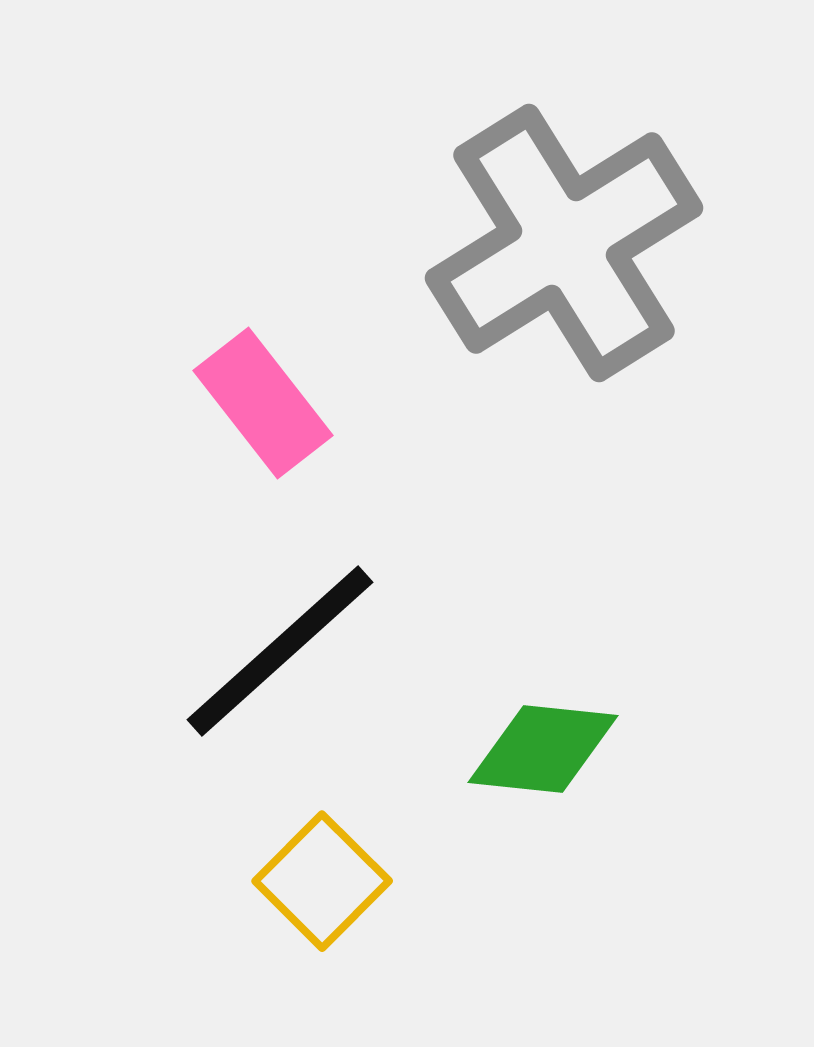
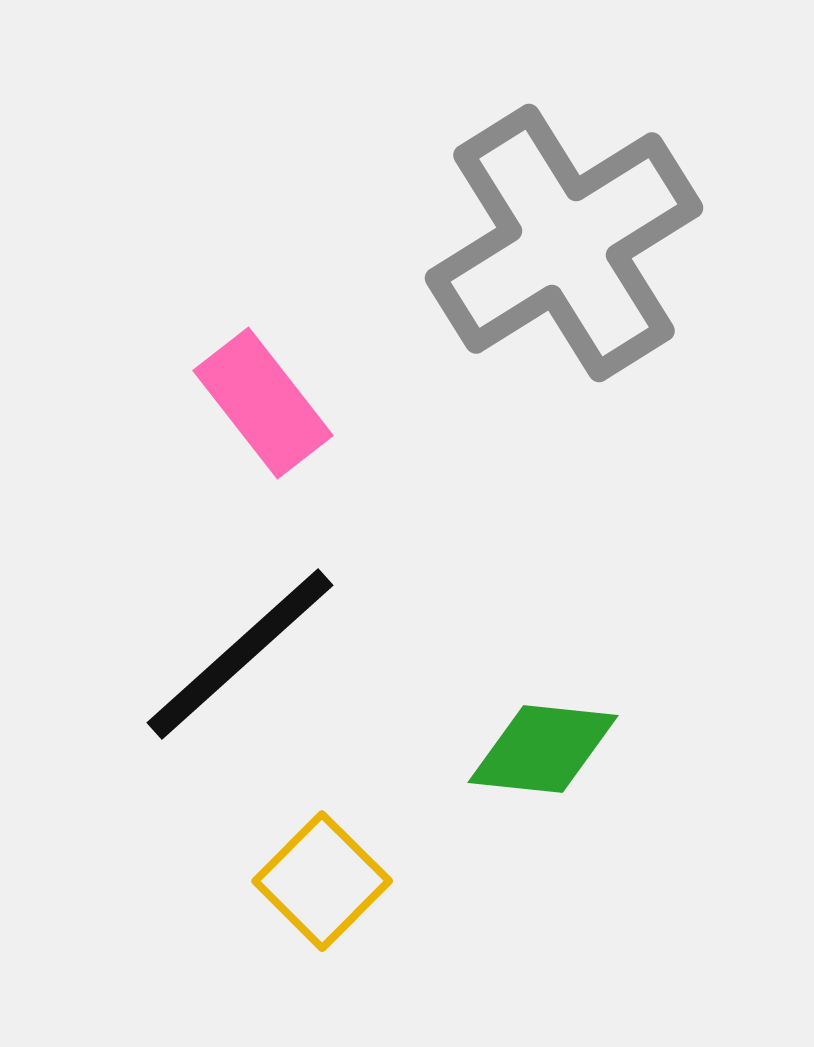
black line: moved 40 px left, 3 px down
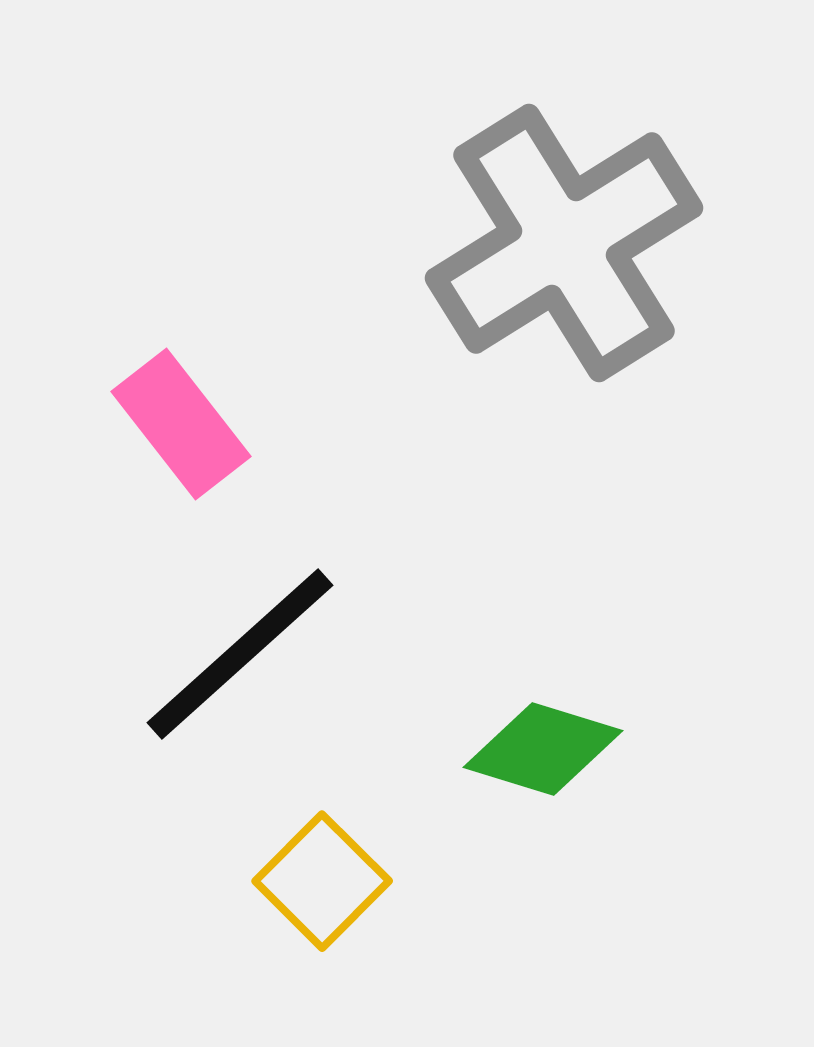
pink rectangle: moved 82 px left, 21 px down
green diamond: rotated 11 degrees clockwise
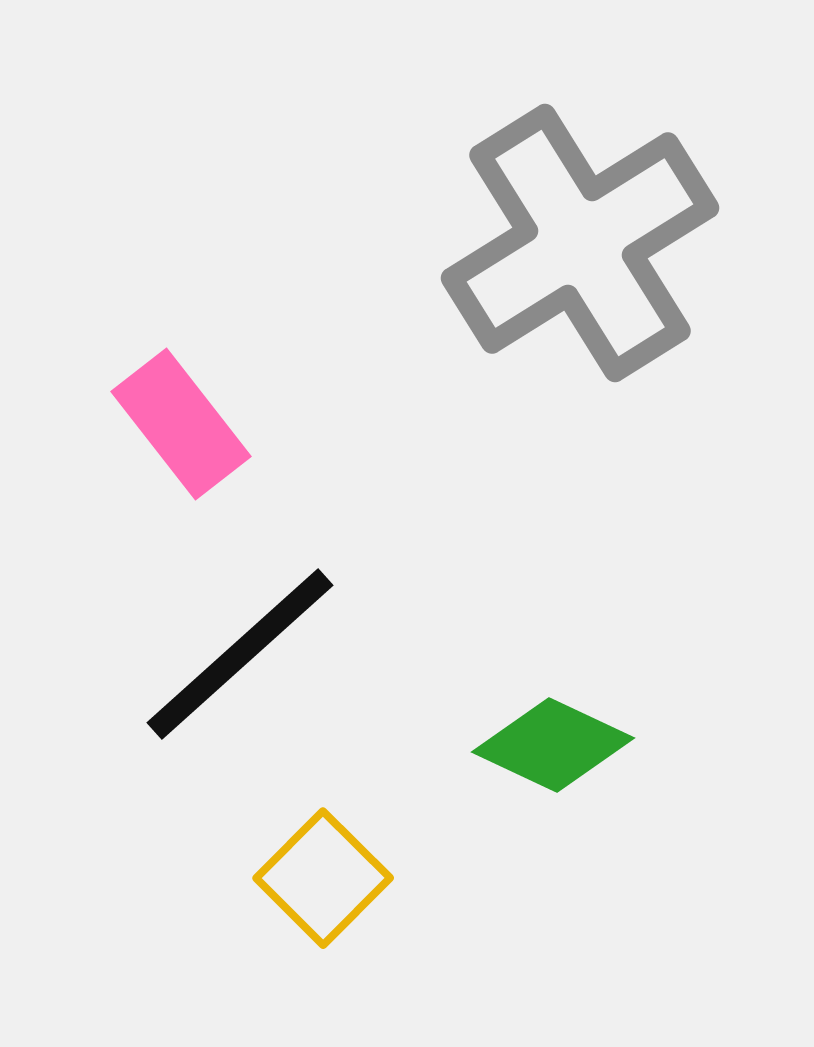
gray cross: moved 16 px right
green diamond: moved 10 px right, 4 px up; rotated 8 degrees clockwise
yellow square: moved 1 px right, 3 px up
